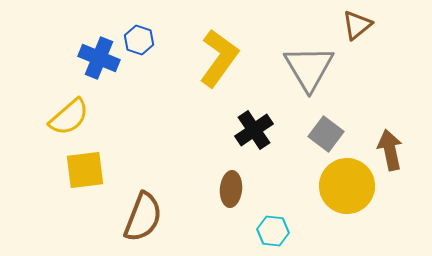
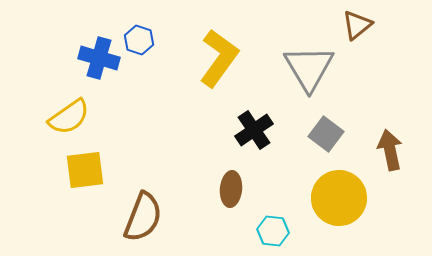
blue cross: rotated 6 degrees counterclockwise
yellow semicircle: rotated 6 degrees clockwise
yellow circle: moved 8 px left, 12 px down
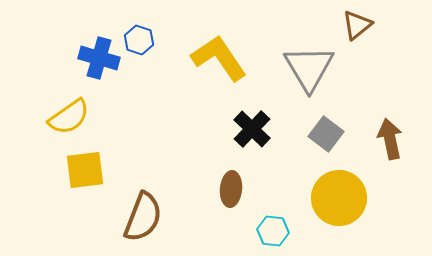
yellow L-shape: rotated 70 degrees counterclockwise
black cross: moved 2 px left, 1 px up; rotated 12 degrees counterclockwise
brown arrow: moved 11 px up
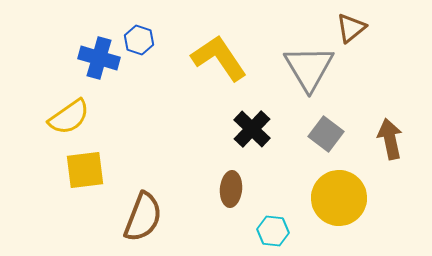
brown triangle: moved 6 px left, 3 px down
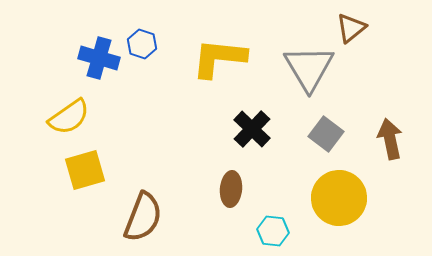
blue hexagon: moved 3 px right, 4 px down
yellow L-shape: rotated 50 degrees counterclockwise
yellow square: rotated 9 degrees counterclockwise
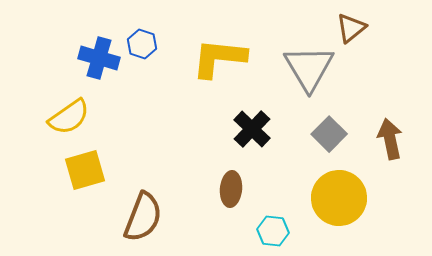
gray square: moved 3 px right; rotated 8 degrees clockwise
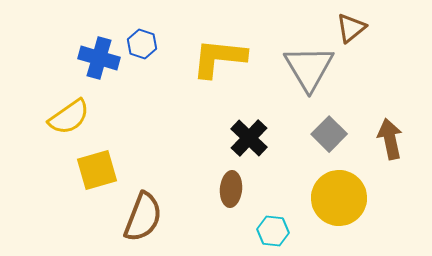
black cross: moved 3 px left, 9 px down
yellow square: moved 12 px right
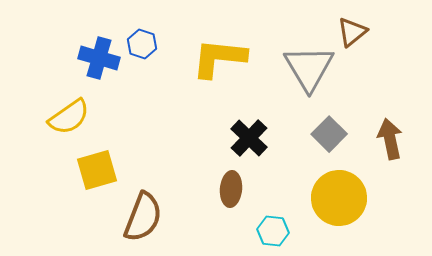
brown triangle: moved 1 px right, 4 px down
